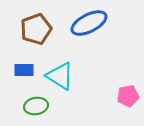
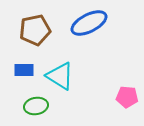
brown pentagon: moved 1 px left, 1 px down; rotated 8 degrees clockwise
pink pentagon: moved 1 px left, 1 px down; rotated 15 degrees clockwise
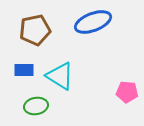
blue ellipse: moved 4 px right, 1 px up; rotated 6 degrees clockwise
pink pentagon: moved 5 px up
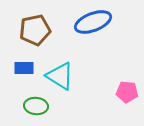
blue rectangle: moved 2 px up
green ellipse: rotated 15 degrees clockwise
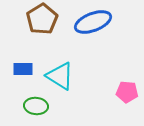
brown pentagon: moved 7 px right, 11 px up; rotated 20 degrees counterclockwise
blue rectangle: moved 1 px left, 1 px down
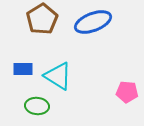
cyan triangle: moved 2 px left
green ellipse: moved 1 px right
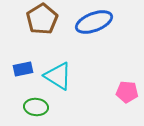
blue ellipse: moved 1 px right
blue rectangle: rotated 12 degrees counterclockwise
green ellipse: moved 1 px left, 1 px down
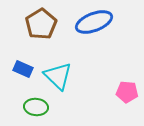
brown pentagon: moved 1 px left, 5 px down
blue rectangle: rotated 36 degrees clockwise
cyan triangle: rotated 12 degrees clockwise
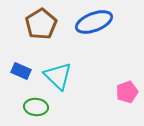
blue rectangle: moved 2 px left, 2 px down
pink pentagon: rotated 25 degrees counterclockwise
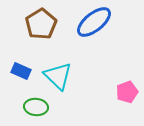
blue ellipse: rotated 18 degrees counterclockwise
